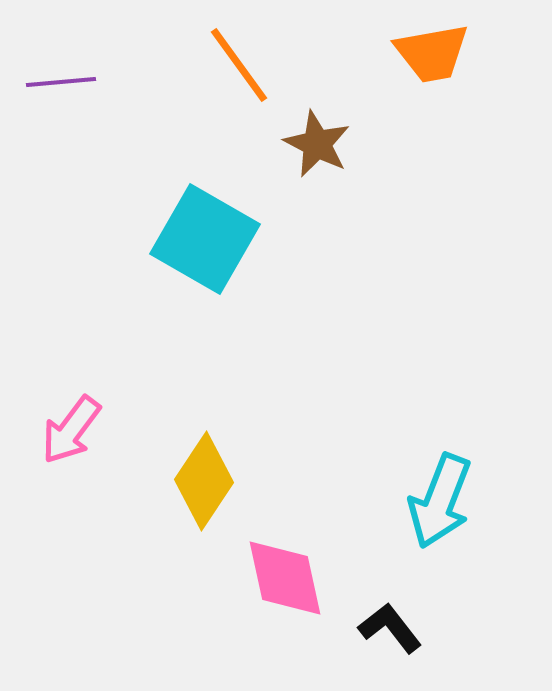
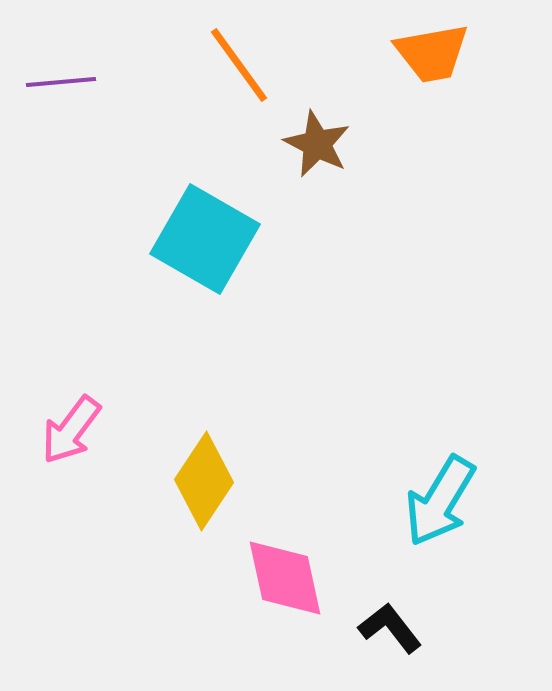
cyan arrow: rotated 10 degrees clockwise
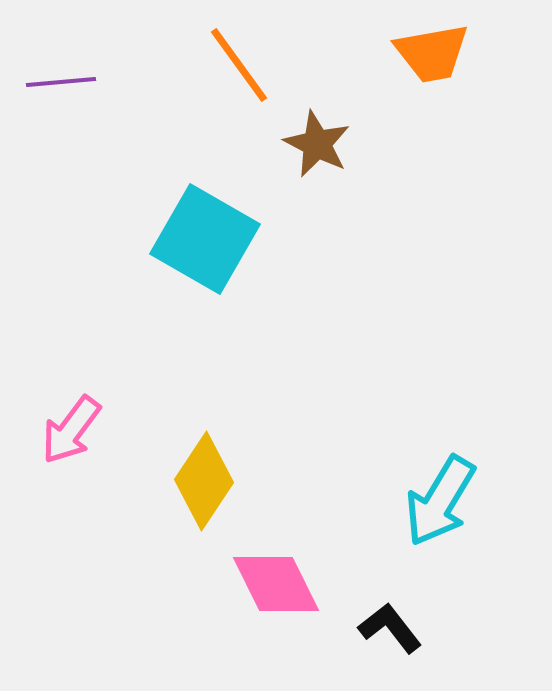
pink diamond: moved 9 px left, 6 px down; rotated 14 degrees counterclockwise
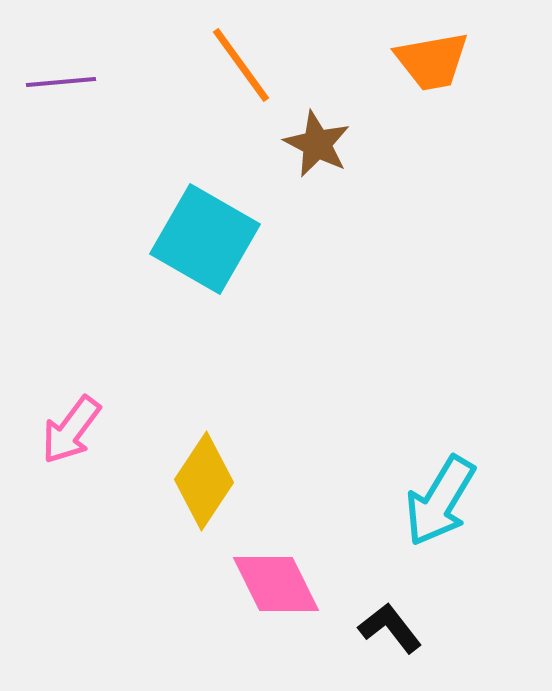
orange trapezoid: moved 8 px down
orange line: moved 2 px right
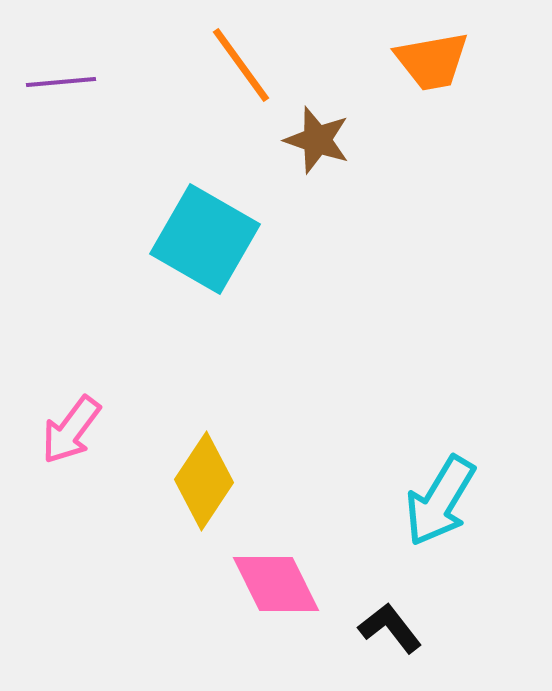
brown star: moved 4 px up; rotated 8 degrees counterclockwise
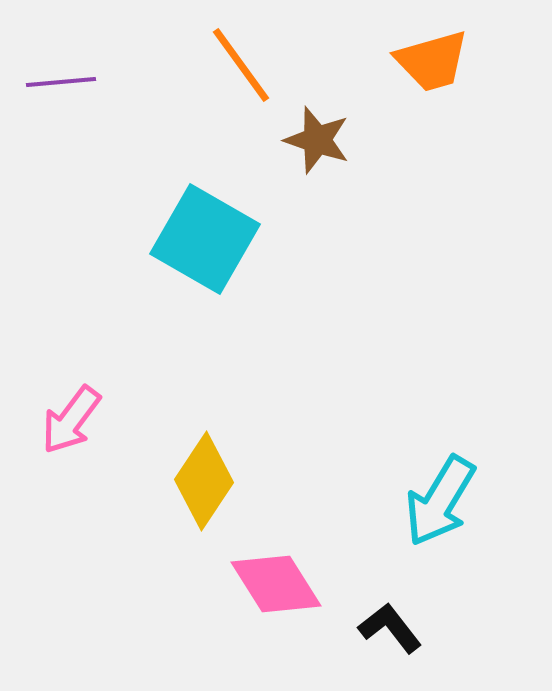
orange trapezoid: rotated 6 degrees counterclockwise
pink arrow: moved 10 px up
pink diamond: rotated 6 degrees counterclockwise
